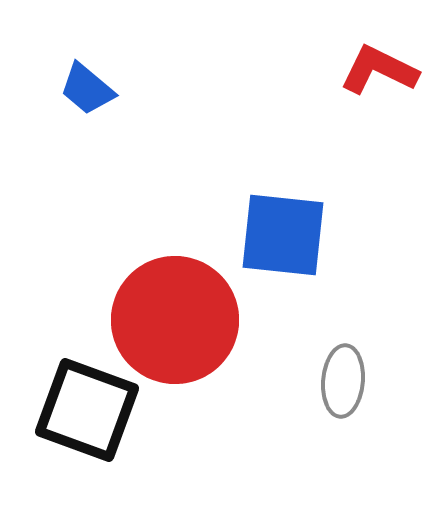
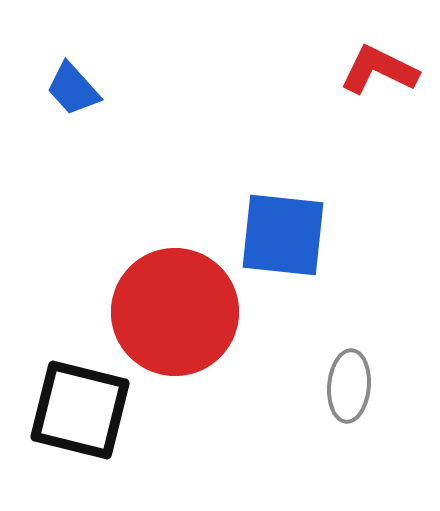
blue trapezoid: moved 14 px left; rotated 8 degrees clockwise
red circle: moved 8 px up
gray ellipse: moved 6 px right, 5 px down
black square: moved 7 px left; rotated 6 degrees counterclockwise
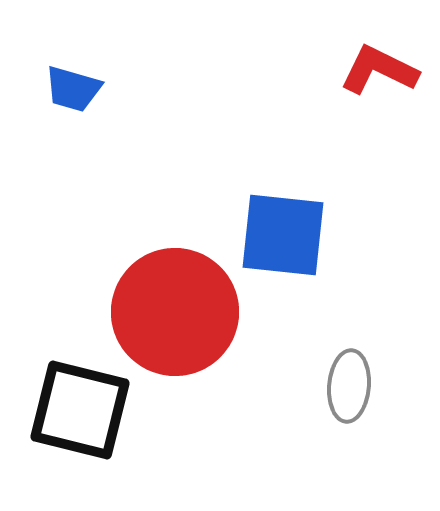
blue trapezoid: rotated 32 degrees counterclockwise
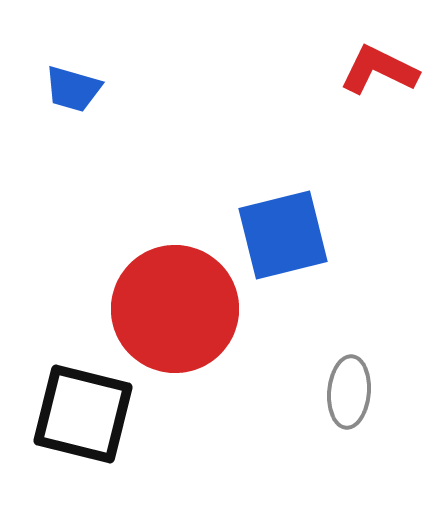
blue square: rotated 20 degrees counterclockwise
red circle: moved 3 px up
gray ellipse: moved 6 px down
black square: moved 3 px right, 4 px down
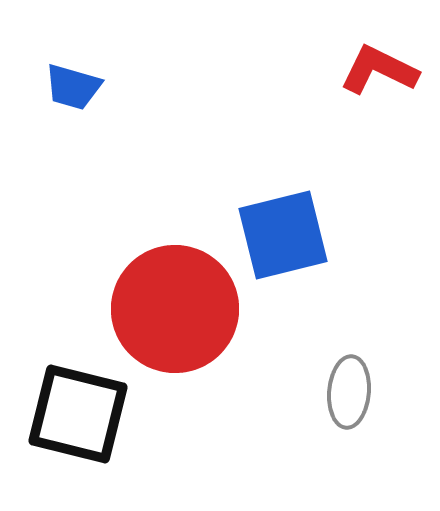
blue trapezoid: moved 2 px up
black square: moved 5 px left
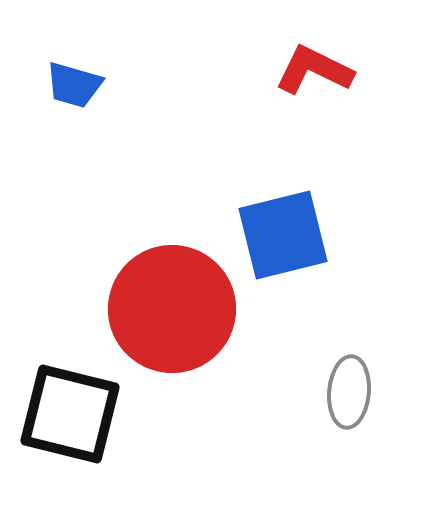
red L-shape: moved 65 px left
blue trapezoid: moved 1 px right, 2 px up
red circle: moved 3 px left
black square: moved 8 px left
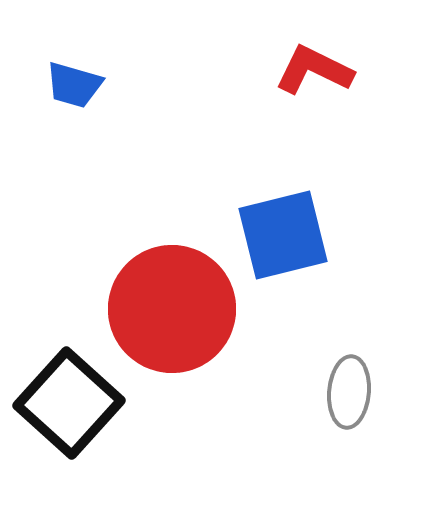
black square: moved 1 px left, 11 px up; rotated 28 degrees clockwise
